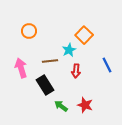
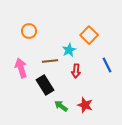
orange square: moved 5 px right
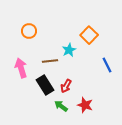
red arrow: moved 10 px left, 15 px down; rotated 24 degrees clockwise
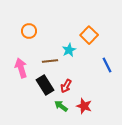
red star: moved 1 px left, 1 px down
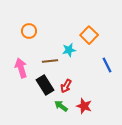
cyan star: rotated 16 degrees clockwise
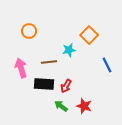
brown line: moved 1 px left, 1 px down
black rectangle: moved 1 px left, 1 px up; rotated 54 degrees counterclockwise
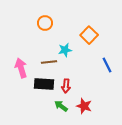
orange circle: moved 16 px right, 8 px up
cyan star: moved 4 px left
red arrow: rotated 24 degrees counterclockwise
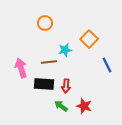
orange square: moved 4 px down
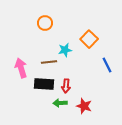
green arrow: moved 1 px left, 3 px up; rotated 40 degrees counterclockwise
